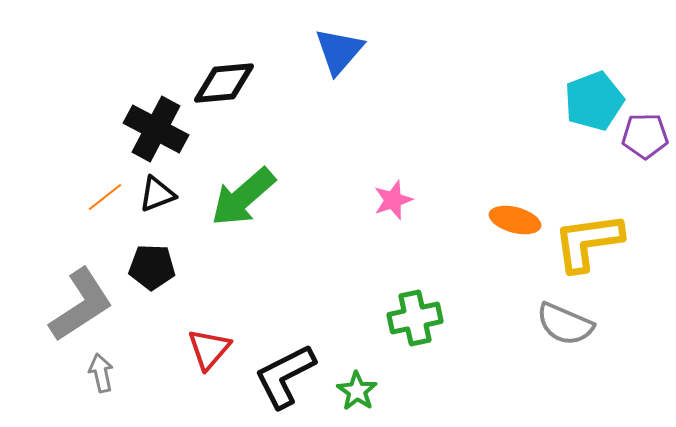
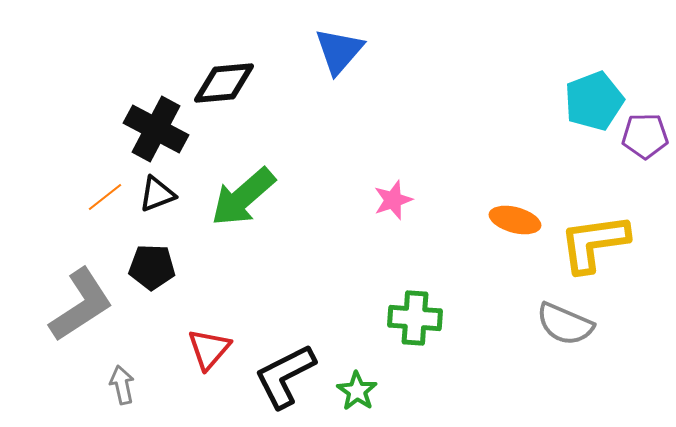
yellow L-shape: moved 6 px right, 1 px down
green cross: rotated 16 degrees clockwise
gray arrow: moved 21 px right, 12 px down
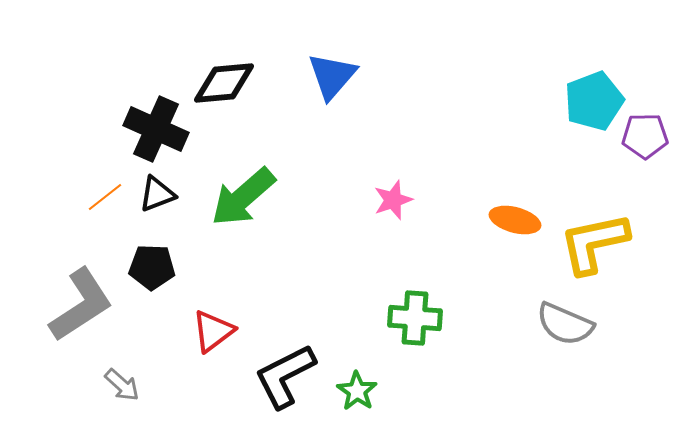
blue triangle: moved 7 px left, 25 px down
black cross: rotated 4 degrees counterclockwise
yellow L-shape: rotated 4 degrees counterclockwise
red triangle: moved 4 px right, 18 px up; rotated 12 degrees clockwise
gray arrow: rotated 144 degrees clockwise
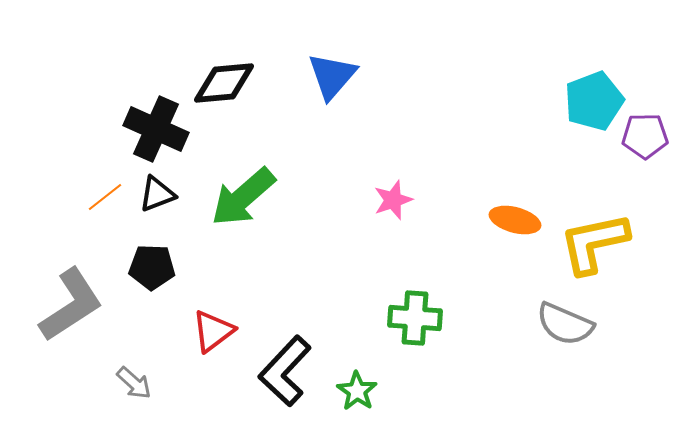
gray L-shape: moved 10 px left
black L-shape: moved 5 px up; rotated 20 degrees counterclockwise
gray arrow: moved 12 px right, 2 px up
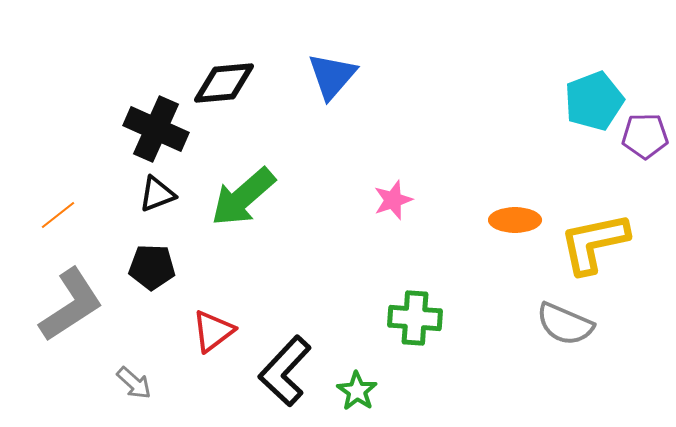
orange line: moved 47 px left, 18 px down
orange ellipse: rotated 15 degrees counterclockwise
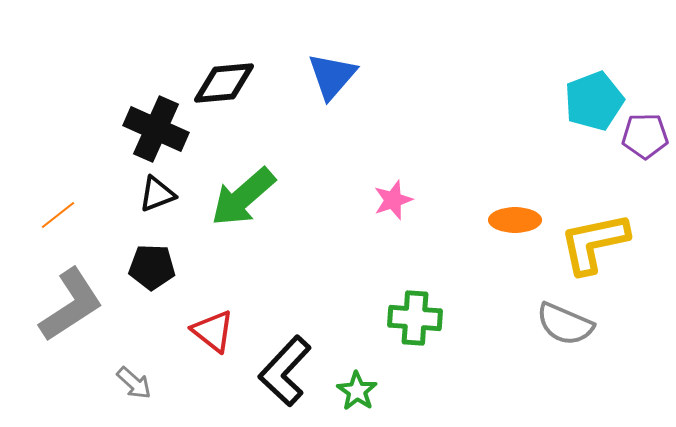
red triangle: rotated 45 degrees counterclockwise
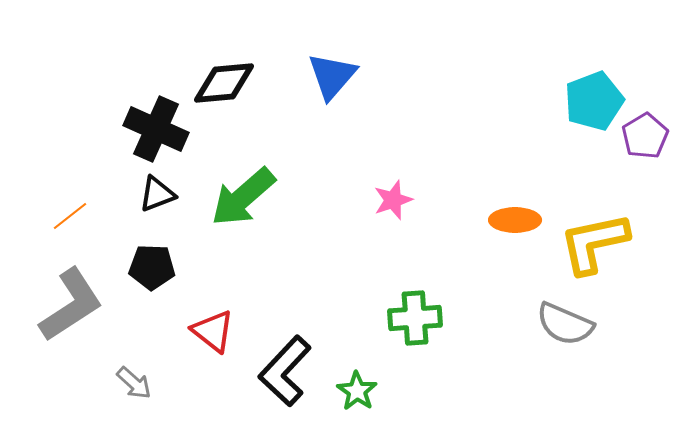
purple pentagon: rotated 30 degrees counterclockwise
orange line: moved 12 px right, 1 px down
green cross: rotated 8 degrees counterclockwise
